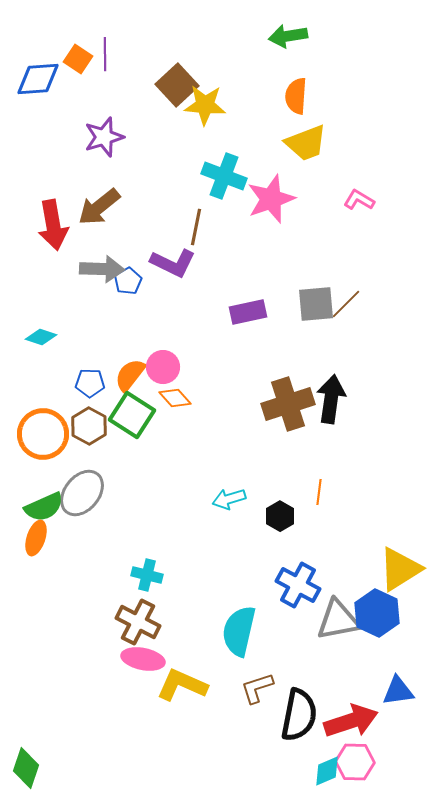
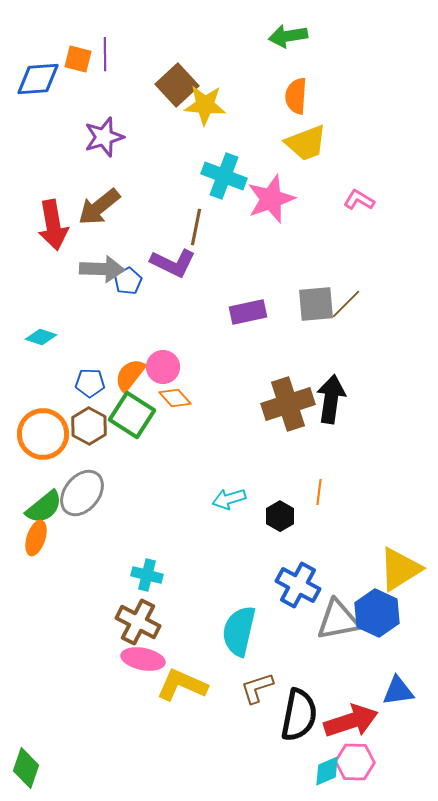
orange square at (78, 59): rotated 20 degrees counterclockwise
green semicircle at (44, 507): rotated 15 degrees counterclockwise
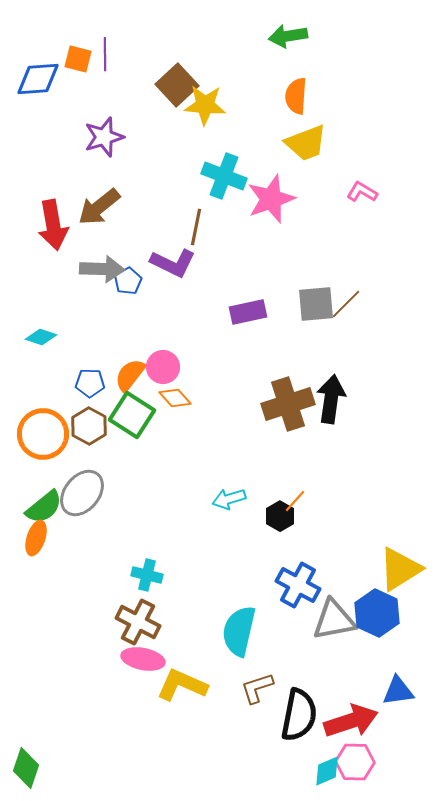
pink L-shape at (359, 200): moved 3 px right, 8 px up
orange line at (319, 492): moved 24 px left, 9 px down; rotated 35 degrees clockwise
gray triangle at (338, 620): moved 4 px left
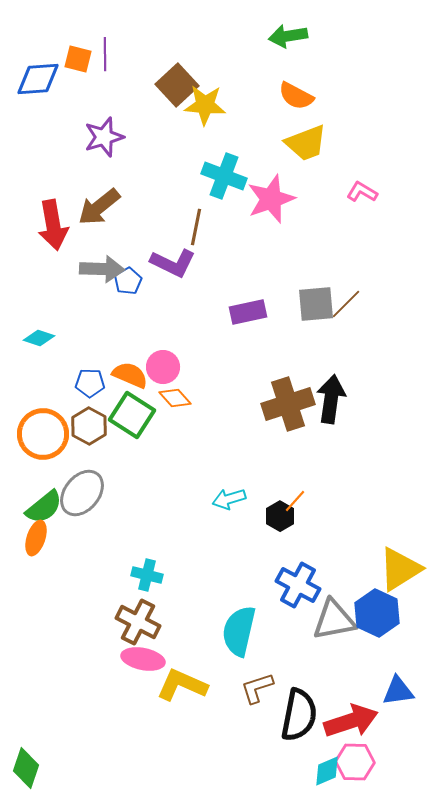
orange semicircle at (296, 96): rotated 66 degrees counterclockwise
cyan diamond at (41, 337): moved 2 px left, 1 px down
orange semicircle at (130, 375): rotated 75 degrees clockwise
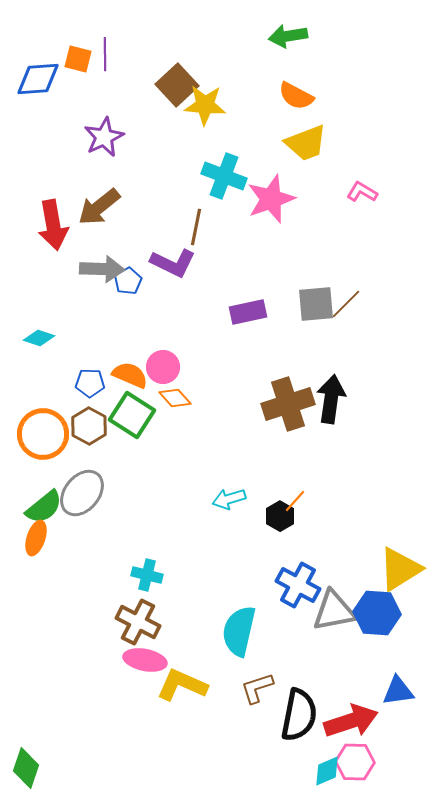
purple star at (104, 137): rotated 9 degrees counterclockwise
blue hexagon at (377, 613): rotated 21 degrees counterclockwise
gray triangle at (334, 620): moved 9 px up
pink ellipse at (143, 659): moved 2 px right, 1 px down
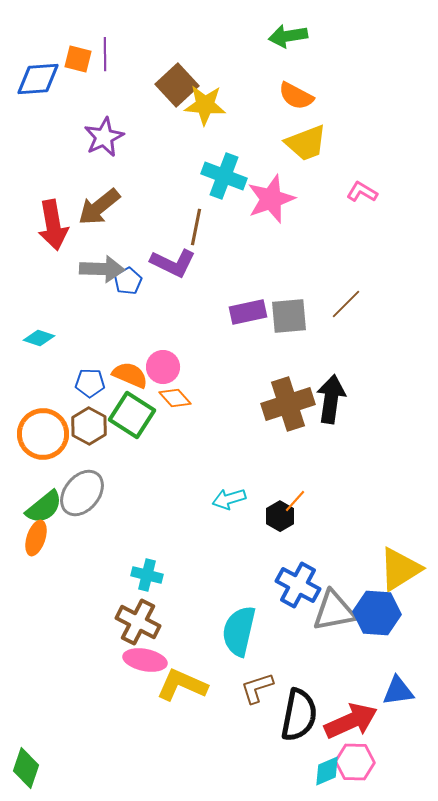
gray square at (316, 304): moved 27 px left, 12 px down
red arrow at (351, 721): rotated 6 degrees counterclockwise
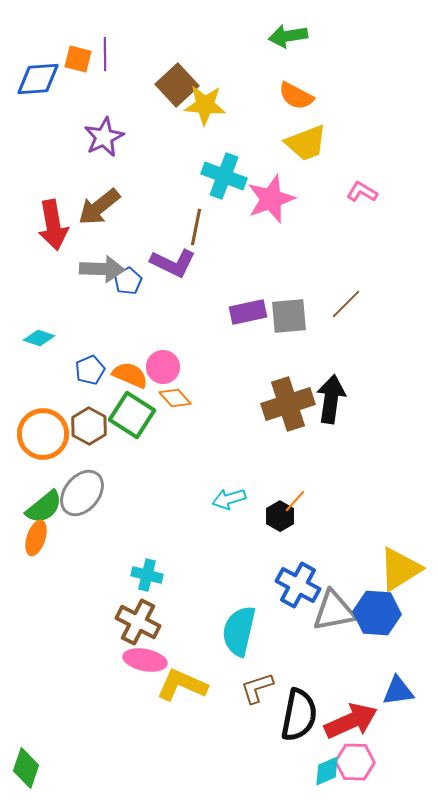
blue pentagon at (90, 383): moved 13 px up; rotated 24 degrees counterclockwise
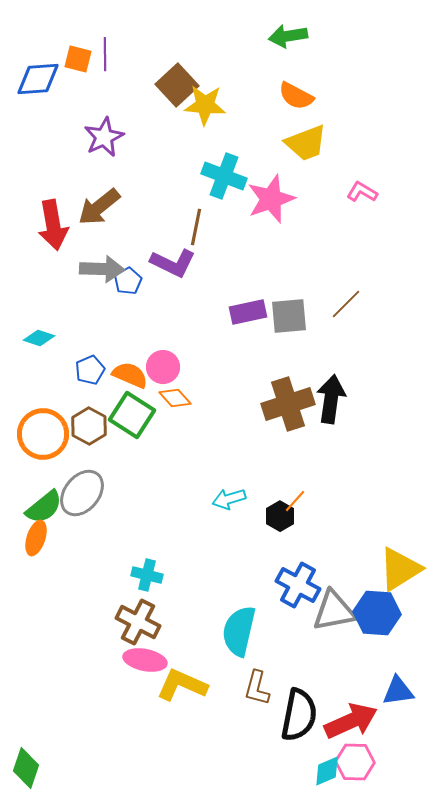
brown L-shape at (257, 688): rotated 57 degrees counterclockwise
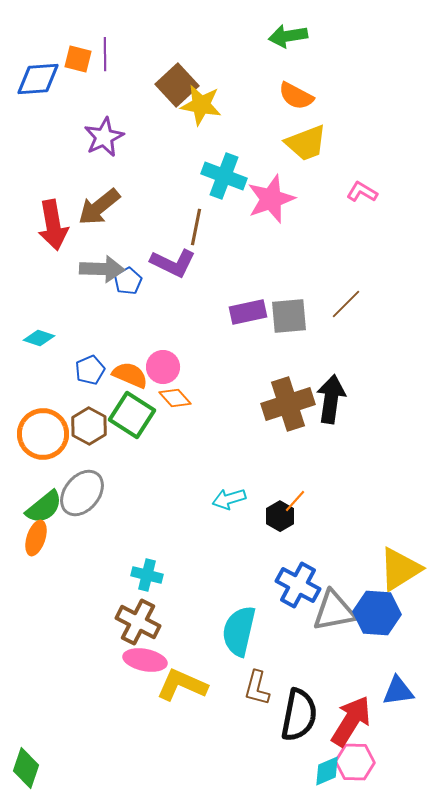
yellow star at (205, 105): moved 4 px left; rotated 6 degrees clockwise
red arrow at (351, 721): rotated 34 degrees counterclockwise
